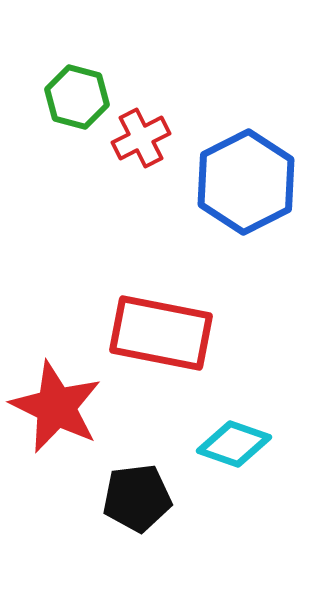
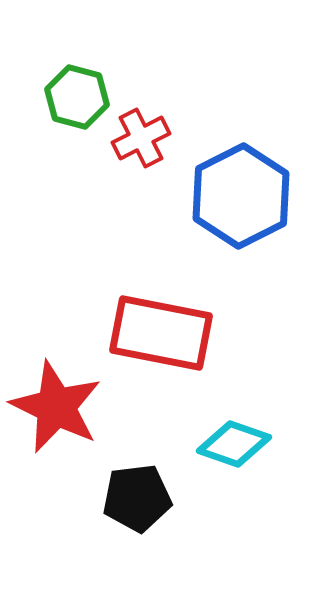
blue hexagon: moved 5 px left, 14 px down
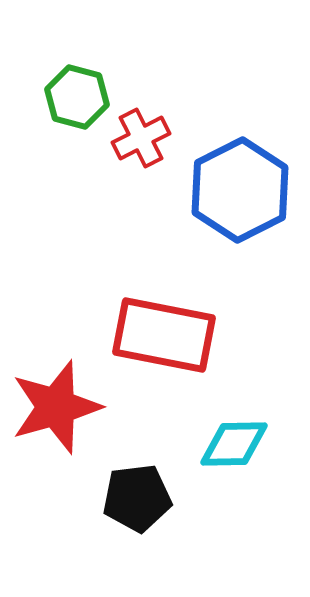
blue hexagon: moved 1 px left, 6 px up
red rectangle: moved 3 px right, 2 px down
red star: rotated 30 degrees clockwise
cyan diamond: rotated 20 degrees counterclockwise
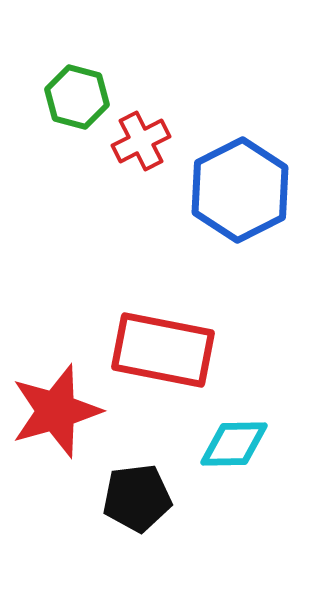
red cross: moved 3 px down
red rectangle: moved 1 px left, 15 px down
red star: moved 4 px down
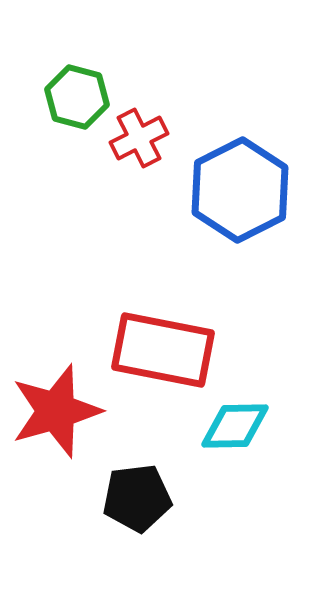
red cross: moved 2 px left, 3 px up
cyan diamond: moved 1 px right, 18 px up
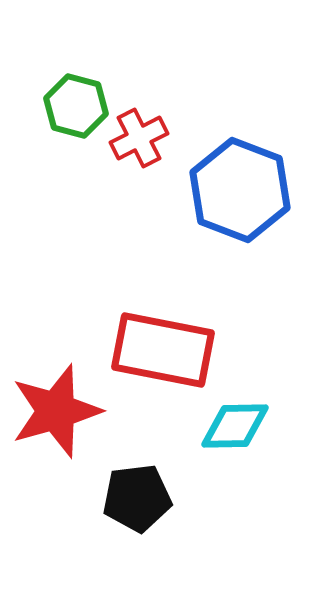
green hexagon: moved 1 px left, 9 px down
blue hexagon: rotated 12 degrees counterclockwise
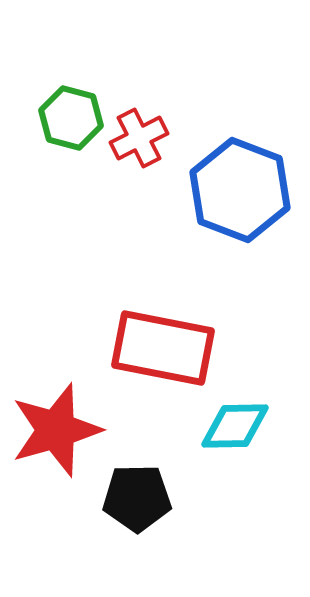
green hexagon: moved 5 px left, 12 px down
red rectangle: moved 2 px up
red star: moved 19 px down
black pentagon: rotated 6 degrees clockwise
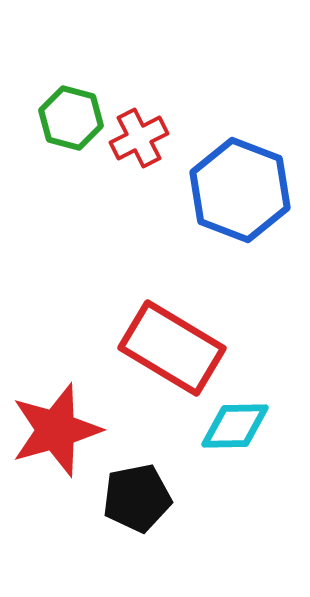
red rectangle: moved 9 px right; rotated 20 degrees clockwise
black pentagon: rotated 10 degrees counterclockwise
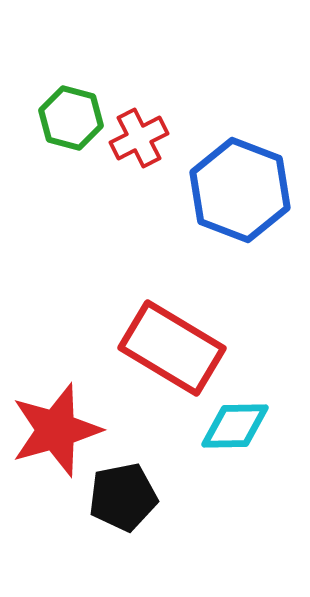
black pentagon: moved 14 px left, 1 px up
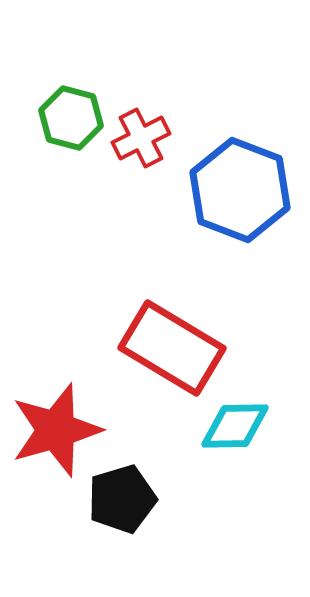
red cross: moved 2 px right
black pentagon: moved 1 px left, 2 px down; rotated 6 degrees counterclockwise
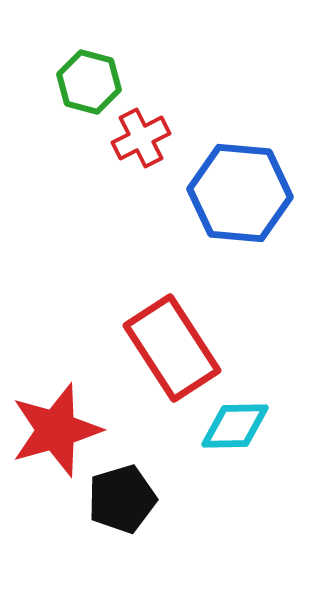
green hexagon: moved 18 px right, 36 px up
blue hexagon: moved 3 px down; rotated 16 degrees counterclockwise
red rectangle: rotated 26 degrees clockwise
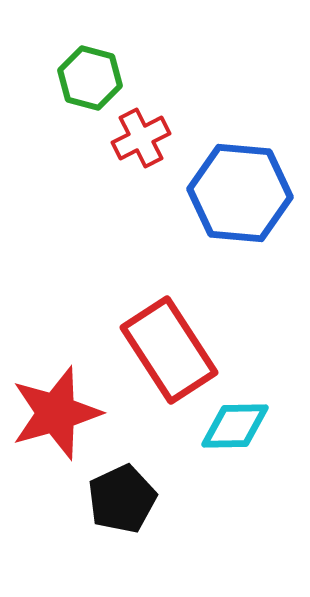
green hexagon: moved 1 px right, 4 px up
red rectangle: moved 3 px left, 2 px down
red star: moved 17 px up
black pentagon: rotated 8 degrees counterclockwise
